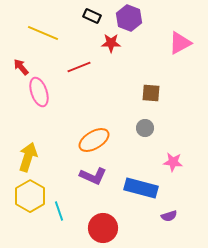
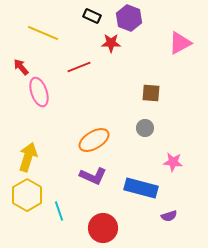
yellow hexagon: moved 3 px left, 1 px up
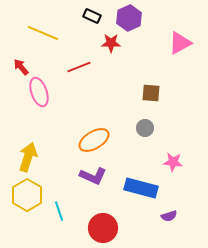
purple hexagon: rotated 15 degrees clockwise
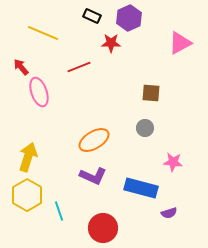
purple semicircle: moved 3 px up
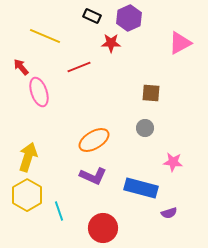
yellow line: moved 2 px right, 3 px down
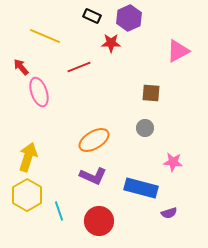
pink triangle: moved 2 px left, 8 px down
red circle: moved 4 px left, 7 px up
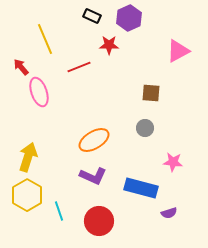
yellow line: moved 3 px down; rotated 44 degrees clockwise
red star: moved 2 px left, 2 px down
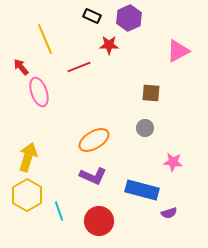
blue rectangle: moved 1 px right, 2 px down
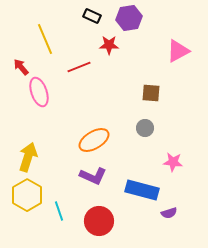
purple hexagon: rotated 15 degrees clockwise
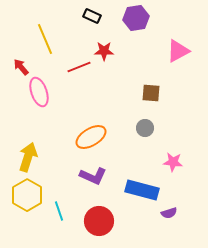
purple hexagon: moved 7 px right
red star: moved 5 px left, 6 px down
orange ellipse: moved 3 px left, 3 px up
